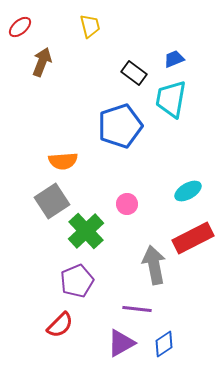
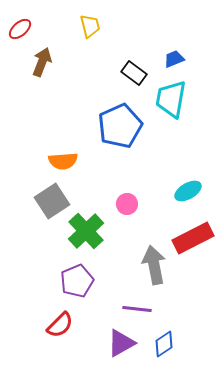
red ellipse: moved 2 px down
blue pentagon: rotated 6 degrees counterclockwise
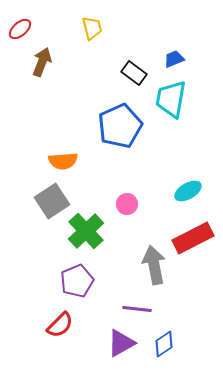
yellow trapezoid: moved 2 px right, 2 px down
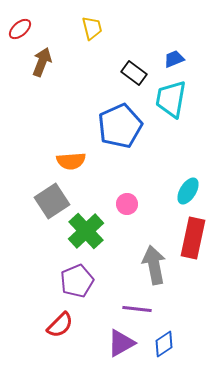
orange semicircle: moved 8 px right
cyan ellipse: rotated 28 degrees counterclockwise
red rectangle: rotated 51 degrees counterclockwise
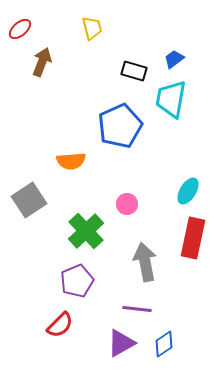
blue trapezoid: rotated 15 degrees counterclockwise
black rectangle: moved 2 px up; rotated 20 degrees counterclockwise
gray square: moved 23 px left, 1 px up
gray arrow: moved 9 px left, 3 px up
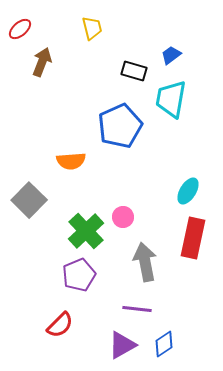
blue trapezoid: moved 3 px left, 4 px up
gray square: rotated 12 degrees counterclockwise
pink circle: moved 4 px left, 13 px down
purple pentagon: moved 2 px right, 6 px up
purple triangle: moved 1 px right, 2 px down
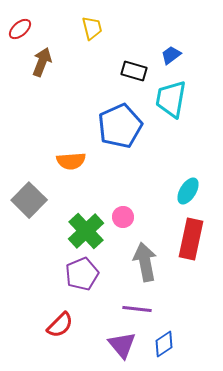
red rectangle: moved 2 px left, 1 px down
purple pentagon: moved 3 px right, 1 px up
purple triangle: rotated 40 degrees counterclockwise
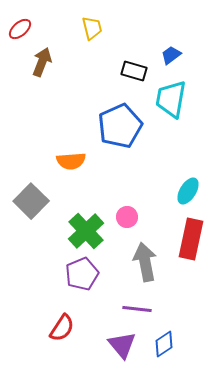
gray square: moved 2 px right, 1 px down
pink circle: moved 4 px right
red semicircle: moved 2 px right, 3 px down; rotated 12 degrees counterclockwise
